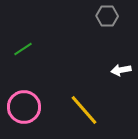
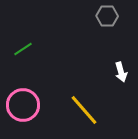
white arrow: moved 2 px down; rotated 96 degrees counterclockwise
pink circle: moved 1 px left, 2 px up
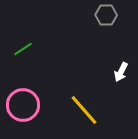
gray hexagon: moved 1 px left, 1 px up
white arrow: rotated 42 degrees clockwise
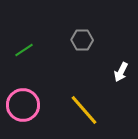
gray hexagon: moved 24 px left, 25 px down
green line: moved 1 px right, 1 px down
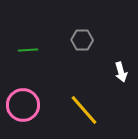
green line: moved 4 px right; rotated 30 degrees clockwise
white arrow: rotated 42 degrees counterclockwise
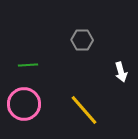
green line: moved 15 px down
pink circle: moved 1 px right, 1 px up
